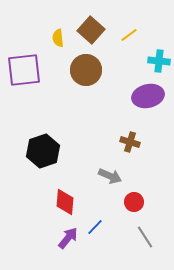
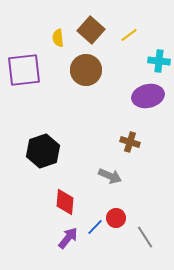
red circle: moved 18 px left, 16 px down
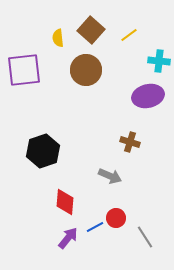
blue line: rotated 18 degrees clockwise
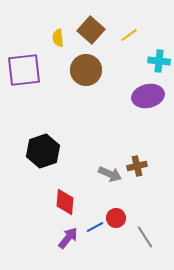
brown cross: moved 7 px right, 24 px down; rotated 30 degrees counterclockwise
gray arrow: moved 2 px up
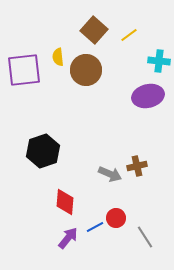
brown square: moved 3 px right
yellow semicircle: moved 19 px down
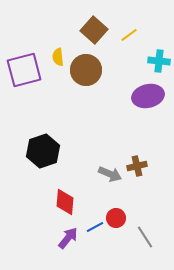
purple square: rotated 9 degrees counterclockwise
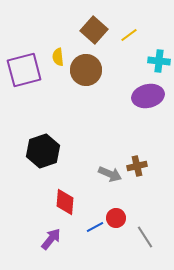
purple arrow: moved 17 px left, 1 px down
